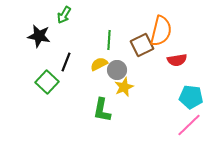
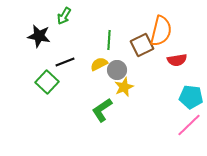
green arrow: moved 1 px down
black line: moved 1 px left; rotated 48 degrees clockwise
green L-shape: rotated 45 degrees clockwise
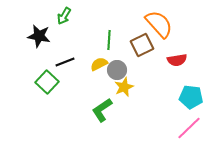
orange semicircle: moved 2 px left, 7 px up; rotated 56 degrees counterclockwise
pink line: moved 3 px down
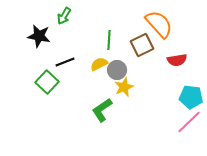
pink line: moved 6 px up
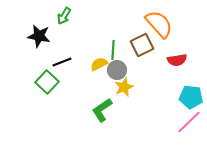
green line: moved 4 px right, 10 px down
black line: moved 3 px left
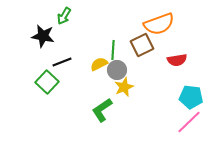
orange semicircle: rotated 112 degrees clockwise
black star: moved 4 px right
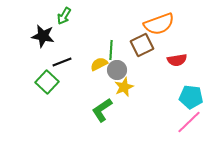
green line: moved 2 px left
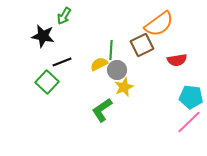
orange semicircle: rotated 16 degrees counterclockwise
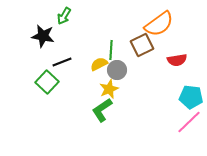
yellow star: moved 15 px left, 2 px down
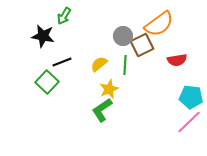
green line: moved 14 px right, 15 px down
yellow semicircle: rotated 12 degrees counterclockwise
gray circle: moved 6 px right, 34 px up
